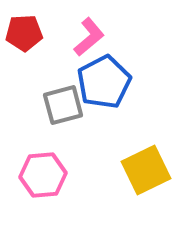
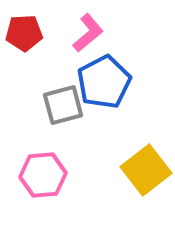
pink L-shape: moved 1 px left, 4 px up
yellow square: rotated 12 degrees counterclockwise
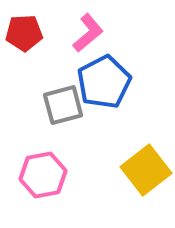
pink hexagon: rotated 6 degrees counterclockwise
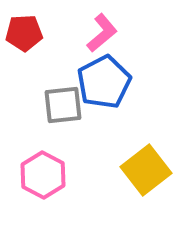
pink L-shape: moved 14 px right
gray square: rotated 9 degrees clockwise
pink hexagon: rotated 21 degrees counterclockwise
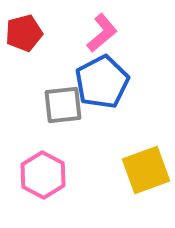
red pentagon: rotated 12 degrees counterclockwise
blue pentagon: moved 2 px left
yellow square: rotated 18 degrees clockwise
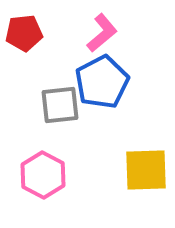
red pentagon: rotated 9 degrees clockwise
gray square: moved 3 px left
yellow square: rotated 18 degrees clockwise
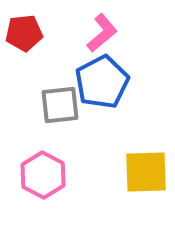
yellow square: moved 2 px down
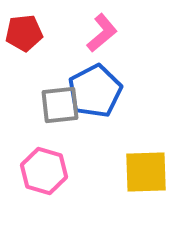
blue pentagon: moved 7 px left, 9 px down
pink hexagon: moved 1 px right, 4 px up; rotated 12 degrees counterclockwise
